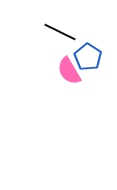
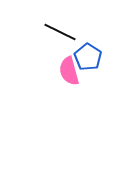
pink semicircle: rotated 16 degrees clockwise
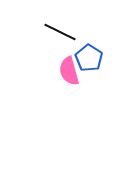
blue pentagon: moved 1 px right, 1 px down
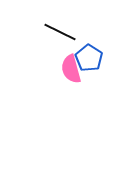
pink semicircle: moved 2 px right, 2 px up
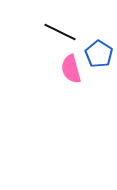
blue pentagon: moved 10 px right, 4 px up
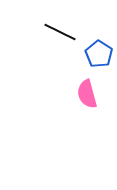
pink semicircle: moved 16 px right, 25 px down
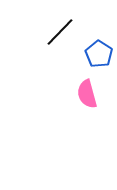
black line: rotated 72 degrees counterclockwise
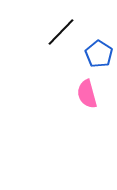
black line: moved 1 px right
